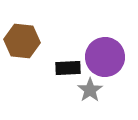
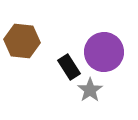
purple circle: moved 1 px left, 5 px up
black rectangle: moved 1 px right, 1 px up; rotated 60 degrees clockwise
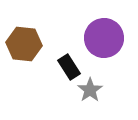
brown hexagon: moved 2 px right, 3 px down
purple circle: moved 14 px up
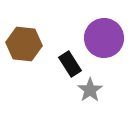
black rectangle: moved 1 px right, 3 px up
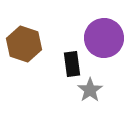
brown hexagon: rotated 12 degrees clockwise
black rectangle: moved 2 px right; rotated 25 degrees clockwise
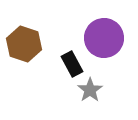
black rectangle: rotated 20 degrees counterclockwise
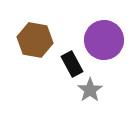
purple circle: moved 2 px down
brown hexagon: moved 11 px right, 4 px up; rotated 8 degrees counterclockwise
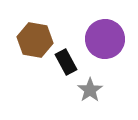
purple circle: moved 1 px right, 1 px up
black rectangle: moved 6 px left, 2 px up
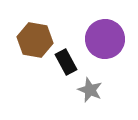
gray star: rotated 15 degrees counterclockwise
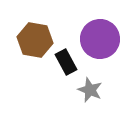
purple circle: moved 5 px left
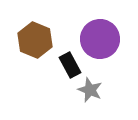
brown hexagon: rotated 12 degrees clockwise
black rectangle: moved 4 px right, 3 px down
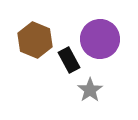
black rectangle: moved 1 px left, 5 px up
gray star: rotated 15 degrees clockwise
